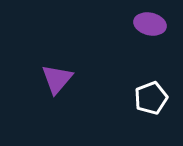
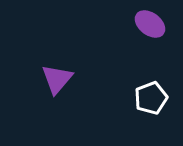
purple ellipse: rotated 24 degrees clockwise
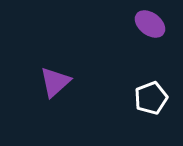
purple triangle: moved 2 px left, 3 px down; rotated 8 degrees clockwise
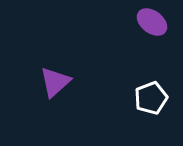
purple ellipse: moved 2 px right, 2 px up
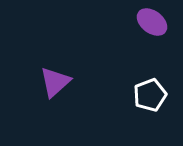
white pentagon: moved 1 px left, 3 px up
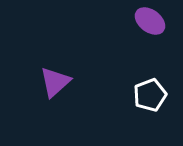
purple ellipse: moved 2 px left, 1 px up
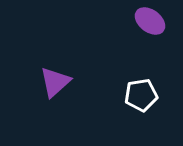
white pentagon: moved 9 px left; rotated 12 degrees clockwise
